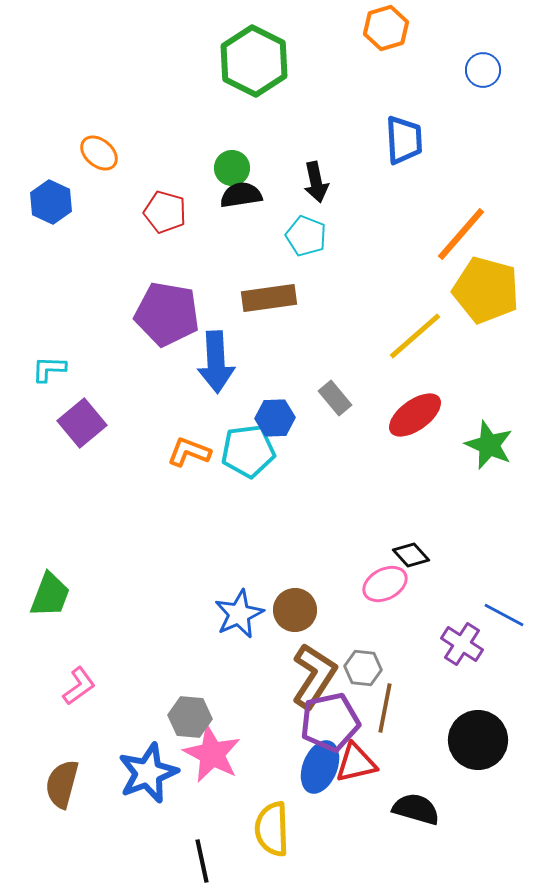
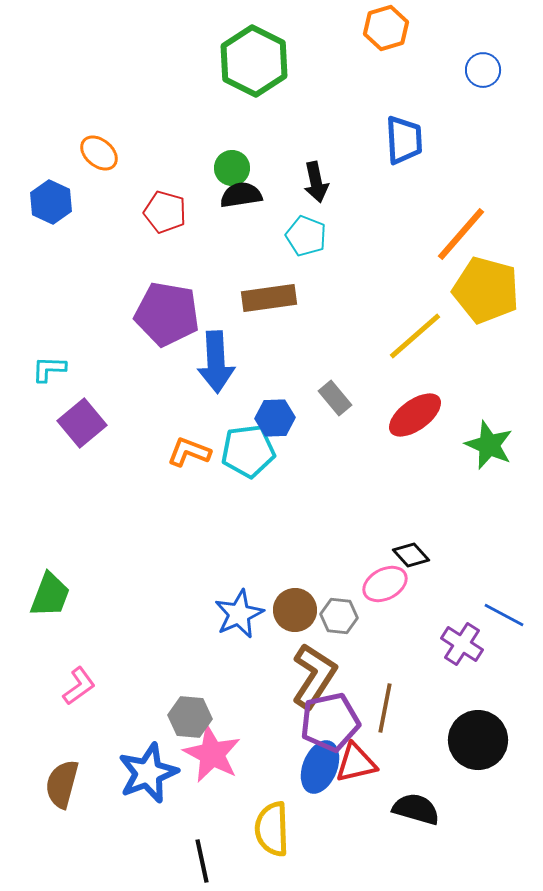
gray hexagon at (363, 668): moved 24 px left, 52 px up
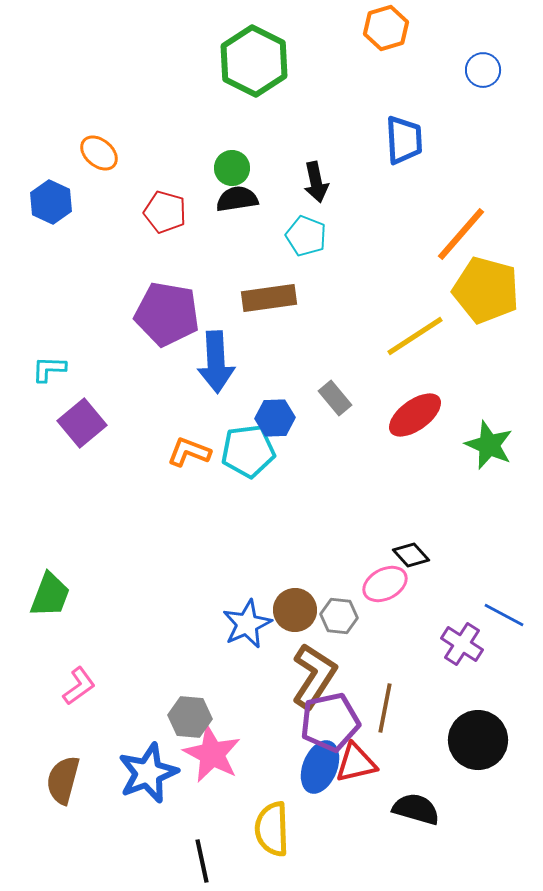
black semicircle at (241, 195): moved 4 px left, 4 px down
yellow line at (415, 336): rotated 8 degrees clockwise
blue star at (239, 614): moved 8 px right, 10 px down
brown semicircle at (62, 784): moved 1 px right, 4 px up
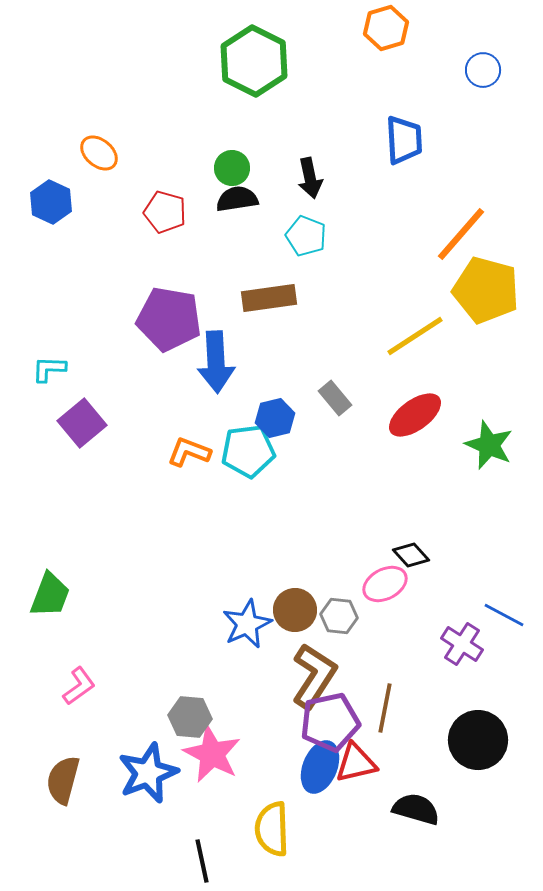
black arrow at (316, 182): moved 6 px left, 4 px up
purple pentagon at (167, 314): moved 2 px right, 5 px down
blue hexagon at (275, 418): rotated 12 degrees counterclockwise
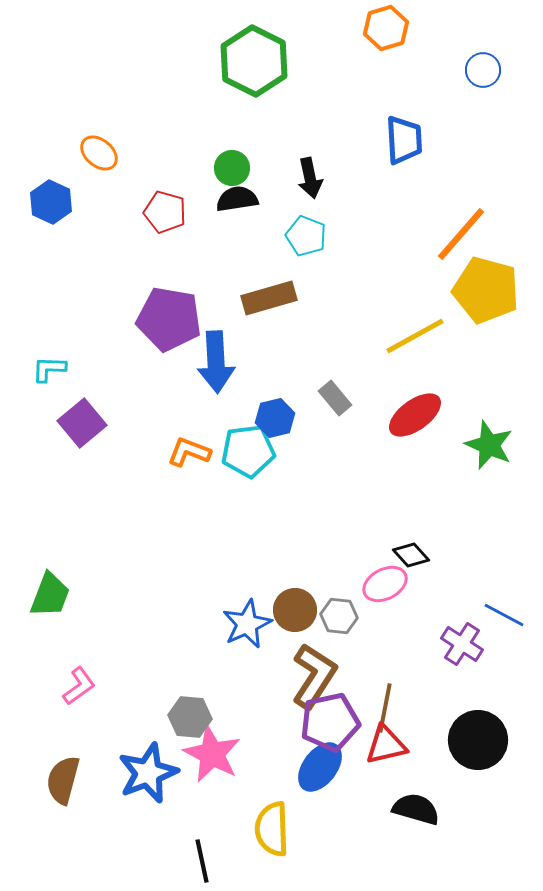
brown rectangle at (269, 298): rotated 8 degrees counterclockwise
yellow line at (415, 336): rotated 4 degrees clockwise
red triangle at (356, 763): moved 30 px right, 18 px up
blue ellipse at (320, 767): rotated 15 degrees clockwise
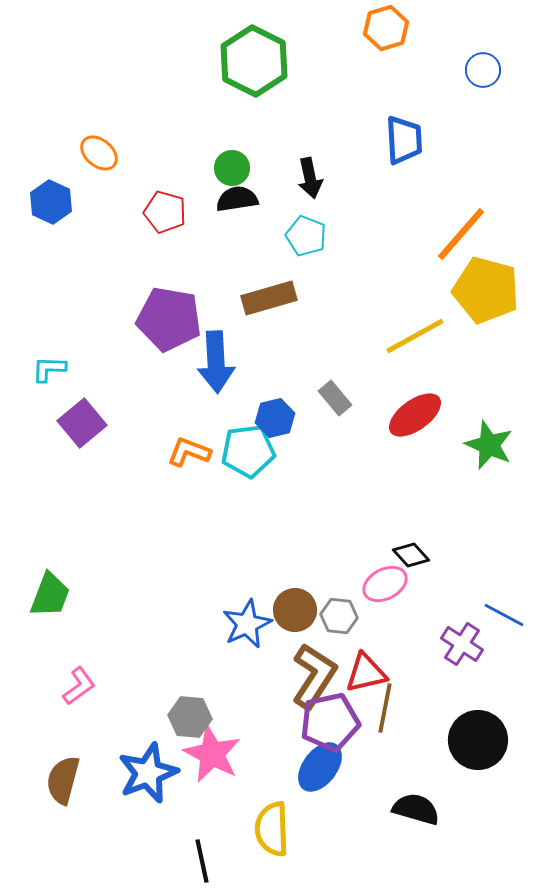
red triangle at (386, 745): moved 20 px left, 72 px up
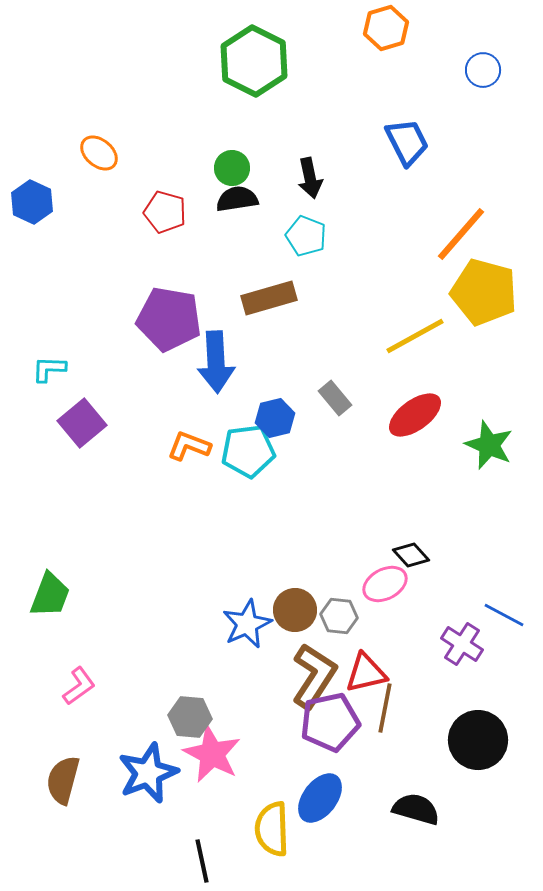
blue trapezoid at (404, 140): moved 3 px right, 2 px down; rotated 24 degrees counterclockwise
blue hexagon at (51, 202): moved 19 px left
yellow pentagon at (486, 290): moved 2 px left, 2 px down
orange L-shape at (189, 452): moved 6 px up
blue ellipse at (320, 767): moved 31 px down
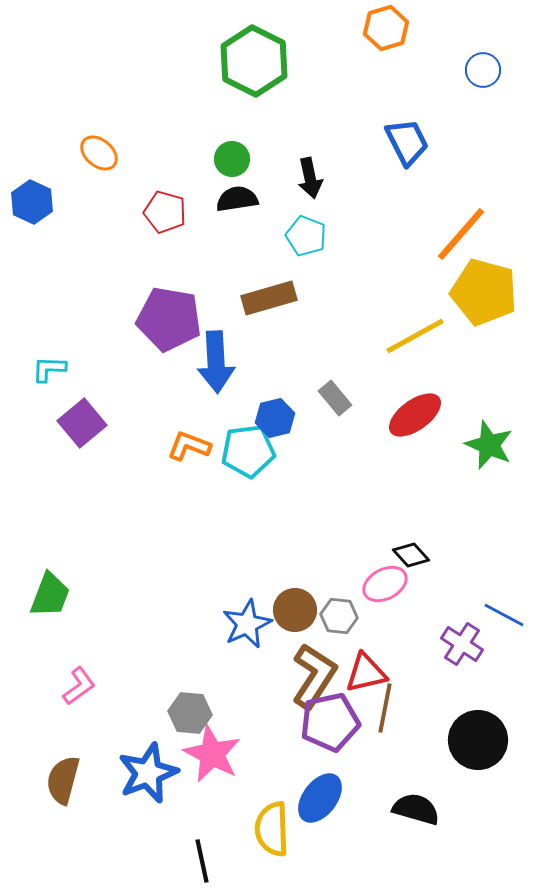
green circle at (232, 168): moved 9 px up
gray hexagon at (190, 717): moved 4 px up
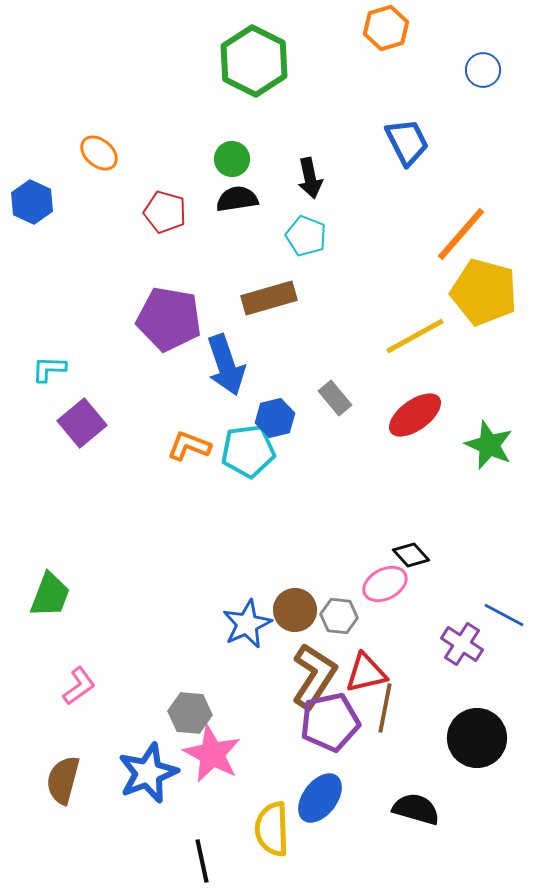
blue arrow at (216, 362): moved 10 px right, 3 px down; rotated 16 degrees counterclockwise
black circle at (478, 740): moved 1 px left, 2 px up
